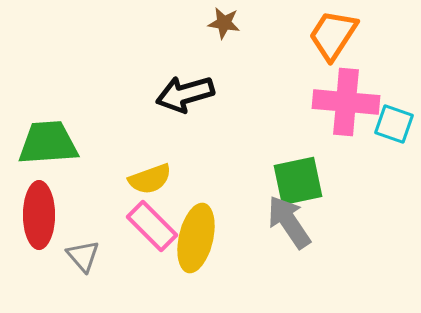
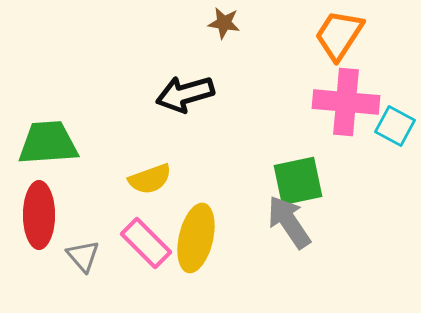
orange trapezoid: moved 6 px right
cyan square: moved 1 px right, 2 px down; rotated 9 degrees clockwise
pink rectangle: moved 6 px left, 17 px down
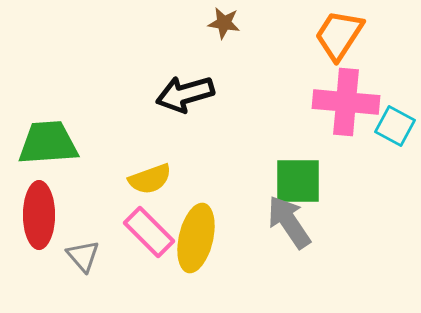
green square: rotated 12 degrees clockwise
pink rectangle: moved 3 px right, 11 px up
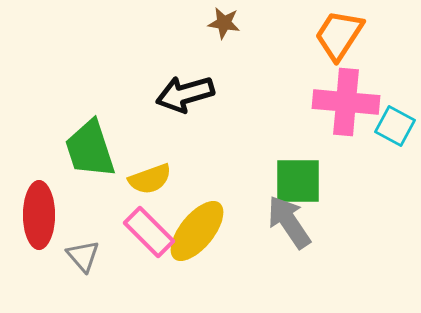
green trapezoid: moved 42 px right, 6 px down; rotated 104 degrees counterclockwise
yellow ellipse: moved 1 px right, 7 px up; rotated 26 degrees clockwise
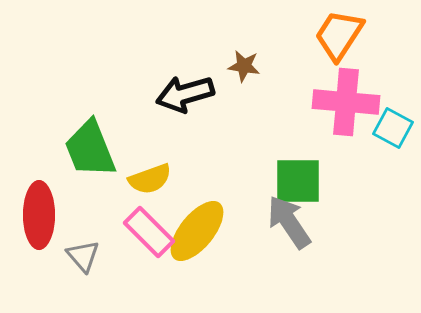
brown star: moved 20 px right, 43 px down
cyan square: moved 2 px left, 2 px down
green trapezoid: rotated 4 degrees counterclockwise
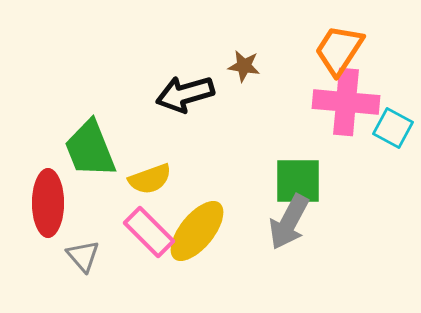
orange trapezoid: moved 15 px down
red ellipse: moved 9 px right, 12 px up
gray arrow: rotated 118 degrees counterclockwise
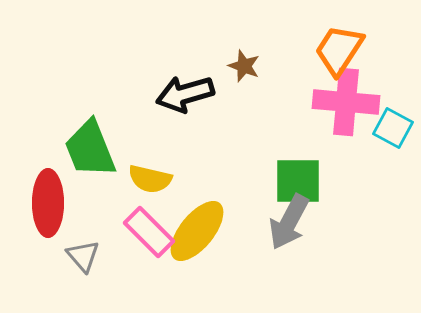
brown star: rotated 12 degrees clockwise
yellow semicircle: rotated 33 degrees clockwise
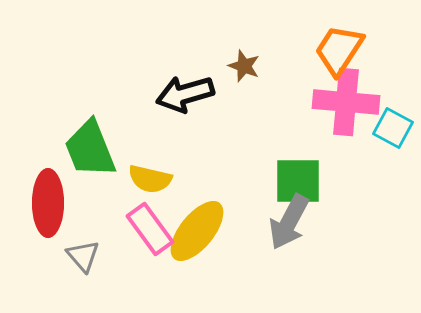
pink rectangle: moved 1 px right, 3 px up; rotated 9 degrees clockwise
